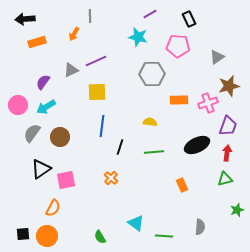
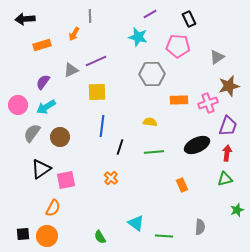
orange rectangle at (37, 42): moved 5 px right, 3 px down
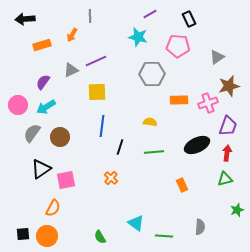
orange arrow at (74, 34): moved 2 px left, 1 px down
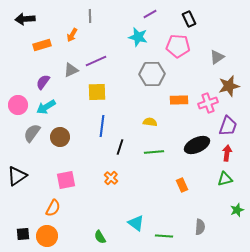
black triangle at (41, 169): moved 24 px left, 7 px down
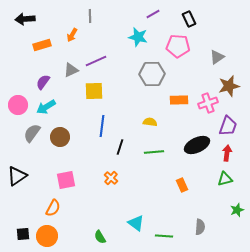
purple line at (150, 14): moved 3 px right
yellow square at (97, 92): moved 3 px left, 1 px up
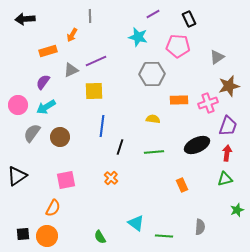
orange rectangle at (42, 45): moved 6 px right, 6 px down
yellow semicircle at (150, 122): moved 3 px right, 3 px up
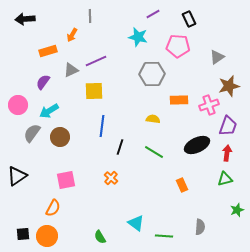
pink cross at (208, 103): moved 1 px right, 2 px down
cyan arrow at (46, 107): moved 3 px right, 4 px down
green line at (154, 152): rotated 36 degrees clockwise
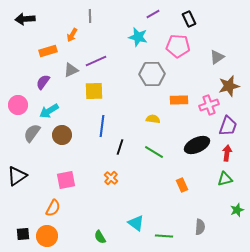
brown circle at (60, 137): moved 2 px right, 2 px up
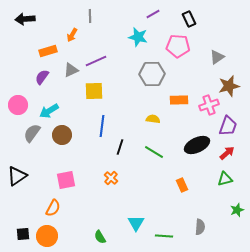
purple semicircle at (43, 82): moved 1 px left, 5 px up
red arrow at (227, 153): rotated 42 degrees clockwise
cyan triangle at (136, 223): rotated 24 degrees clockwise
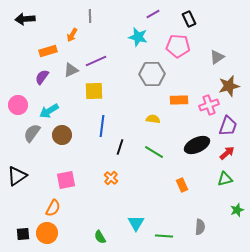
orange circle at (47, 236): moved 3 px up
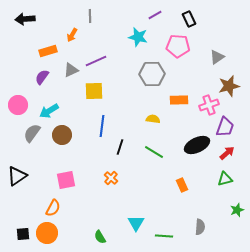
purple line at (153, 14): moved 2 px right, 1 px down
purple trapezoid at (228, 126): moved 3 px left, 1 px down
